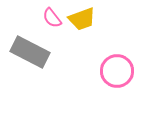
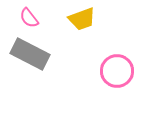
pink semicircle: moved 23 px left
gray rectangle: moved 2 px down
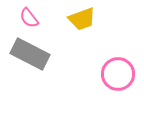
pink circle: moved 1 px right, 3 px down
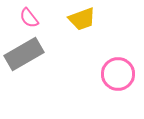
gray rectangle: moved 6 px left; rotated 57 degrees counterclockwise
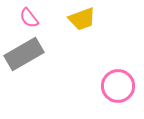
pink circle: moved 12 px down
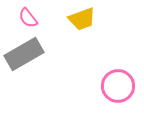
pink semicircle: moved 1 px left
